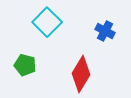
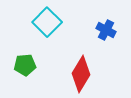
blue cross: moved 1 px right, 1 px up
green pentagon: rotated 20 degrees counterclockwise
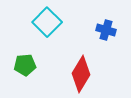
blue cross: rotated 12 degrees counterclockwise
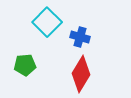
blue cross: moved 26 px left, 7 px down
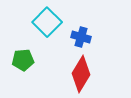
blue cross: moved 1 px right
green pentagon: moved 2 px left, 5 px up
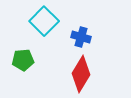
cyan square: moved 3 px left, 1 px up
